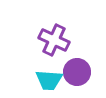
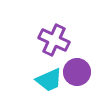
cyan trapezoid: rotated 28 degrees counterclockwise
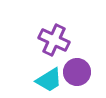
cyan trapezoid: rotated 8 degrees counterclockwise
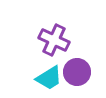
cyan trapezoid: moved 2 px up
